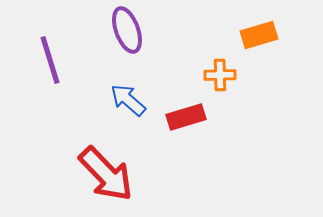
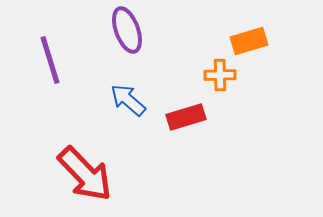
orange rectangle: moved 10 px left, 6 px down
red arrow: moved 21 px left
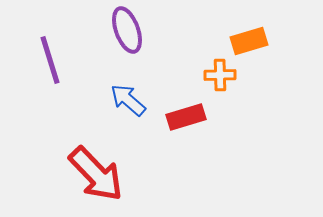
red arrow: moved 11 px right
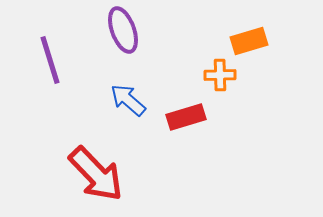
purple ellipse: moved 4 px left
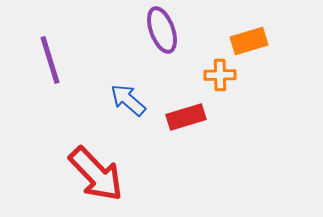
purple ellipse: moved 39 px right
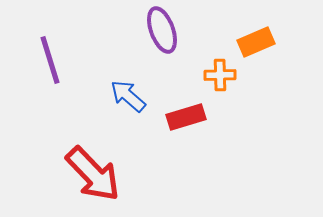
orange rectangle: moved 7 px right, 1 px down; rotated 6 degrees counterclockwise
blue arrow: moved 4 px up
red arrow: moved 3 px left
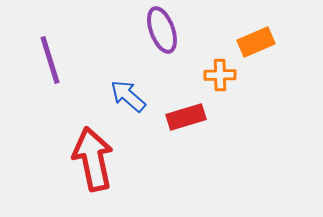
red arrow: moved 15 px up; rotated 148 degrees counterclockwise
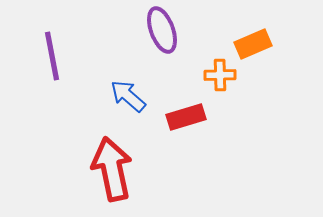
orange rectangle: moved 3 px left, 2 px down
purple line: moved 2 px right, 4 px up; rotated 6 degrees clockwise
red arrow: moved 19 px right, 10 px down
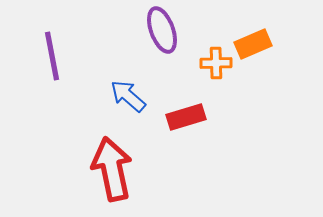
orange cross: moved 4 px left, 12 px up
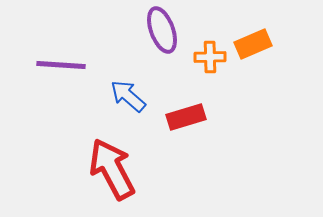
purple line: moved 9 px right, 9 px down; rotated 75 degrees counterclockwise
orange cross: moved 6 px left, 6 px up
red arrow: rotated 16 degrees counterclockwise
